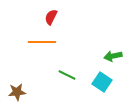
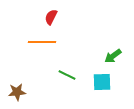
green arrow: rotated 24 degrees counterclockwise
cyan square: rotated 36 degrees counterclockwise
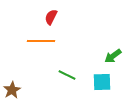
orange line: moved 1 px left, 1 px up
brown star: moved 5 px left, 2 px up; rotated 24 degrees counterclockwise
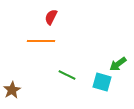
green arrow: moved 5 px right, 8 px down
cyan square: rotated 18 degrees clockwise
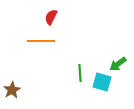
green line: moved 13 px right, 2 px up; rotated 60 degrees clockwise
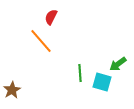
orange line: rotated 48 degrees clockwise
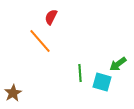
orange line: moved 1 px left
brown star: moved 1 px right, 3 px down
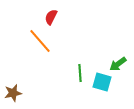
brown star: rotated 18 degrees clockwise
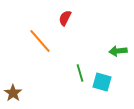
red semicircle: moved 14 px right, 1 px down
green arrow: moved 13 px up; rotated 30 degrees clockwise
green line: rotated 12 degrees counterclockwise
brown star: rotated 24 degrees counterclockwise
